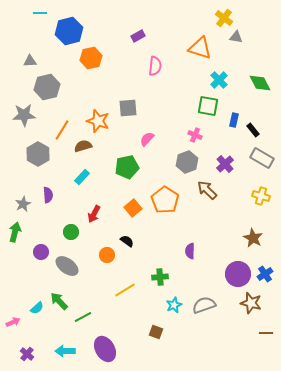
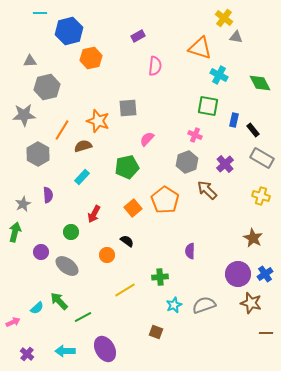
cyan cross at (219, 80): moved 5 px up; rotated 18 degrees counterclockwise
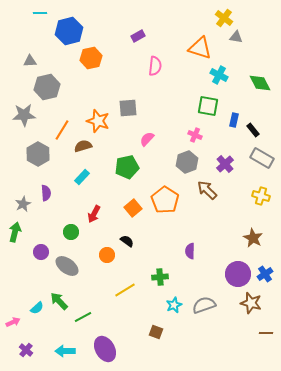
purple semicircle at (48, 195): moved 2 px left, 2 px up
purple cross at (27, 354): moved 1 px left, 4 px up
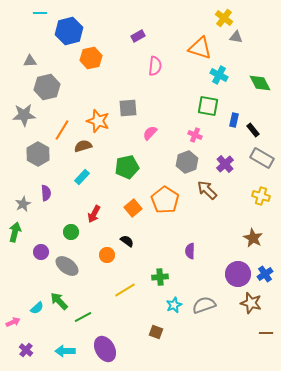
pink semicircle at (147, 139): moved 3 px right, 6 px up
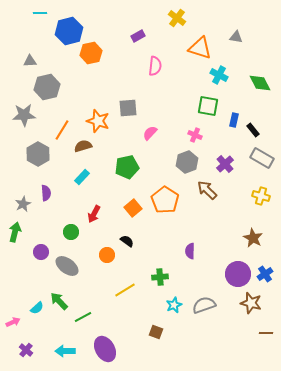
yellow cross at (224, 18): moved 47 px left
orange hexagon at (91, 58): moved 5 px up
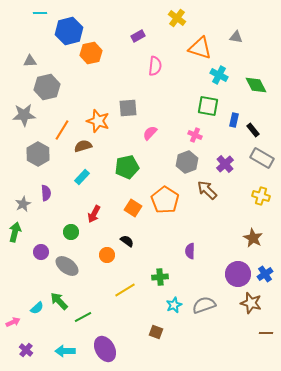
green diamond at (260, 83): moved 4 px left, 2 px down
orange square at (133, 208): rotated 18 degrees counterclockwise
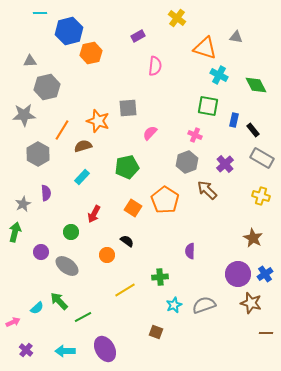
orange triangle at (200, 48): moved 5 px right
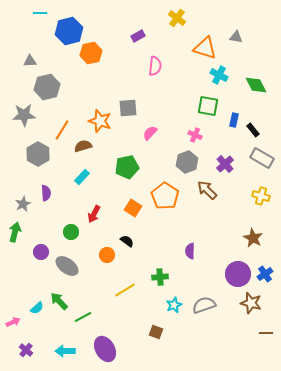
orange star at (98, 121): moved 2 px right
orange pentagon at (165, 200): moved 4 px up
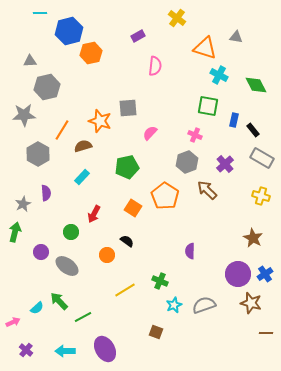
green cross at (160, 277): moved 4 px down; rotated 28 degrees clockwise
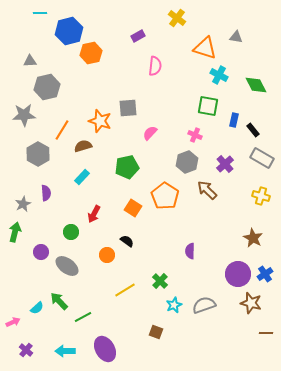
green cross at (160, 281): rotated 21 degrees clockwise
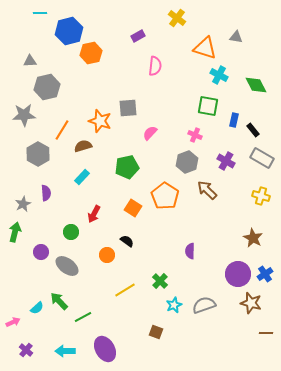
purple cross at (225, 164): moved 1 px right, 3 px up; rotated 18 degrees counterclockwise
